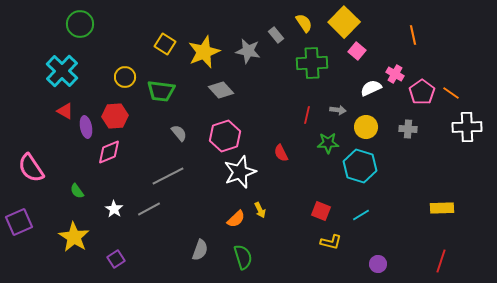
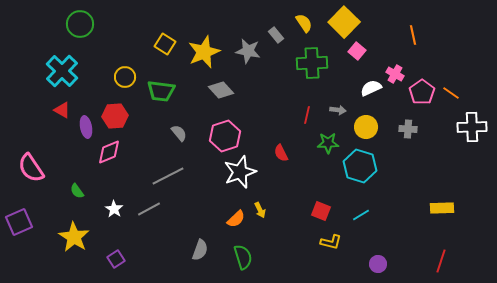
red triangle at (65, 111): moved 3 px left, 1 px up
white cross at (467, 127): moved 5 px right
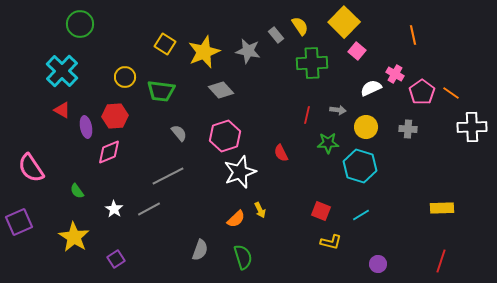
yellow semicircle at (304, 23): moved 4 px left, 3 px down
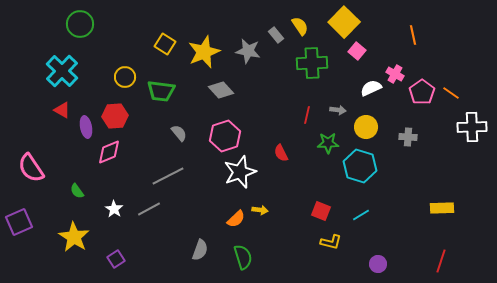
gray cross at (408, 129): moved 8 px down
yellow arrow at (260, 210): rotated 56 degrees counterclockwise
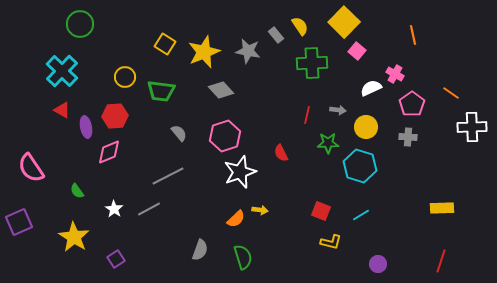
pink pentagon at (422, 92): moved 10 px left, 12 px down
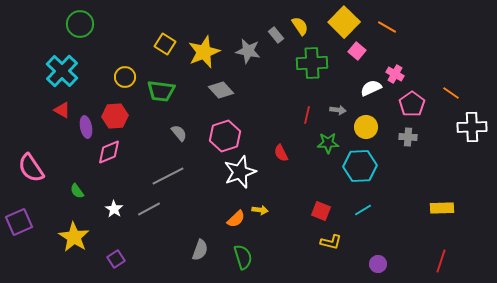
orange line at (413, 35): moved 26 px left, 8 px up; rotated 48 degrees counterclockwise
cyan hexagon at (360, 166): rotated 20 degrees counterclockwise
cyan line at (361, 215): moved 2 px right, 5 px up
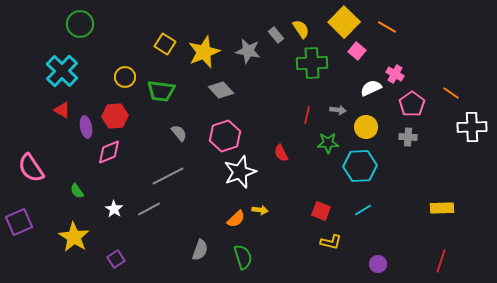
yellow semicircle at (300, 26): moved 1 px right, 3 px down
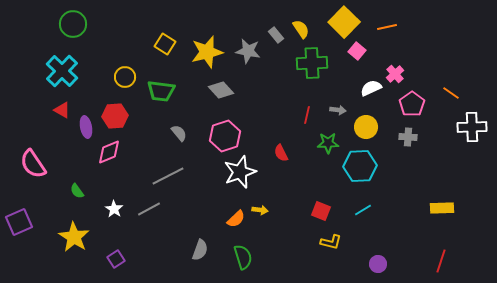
green circle at (80, 24): moved 7 px left
orange line at (387, 27): rotated 42 degrees counterclockwise
yellow star at (204, 52): moved 3 px right; rotated 8 degrees clockwise
pink cross at (395, 74): rotated 18 degrees clockwise
pink semicircle at (31, 168): moved 2 px right, 4 px up
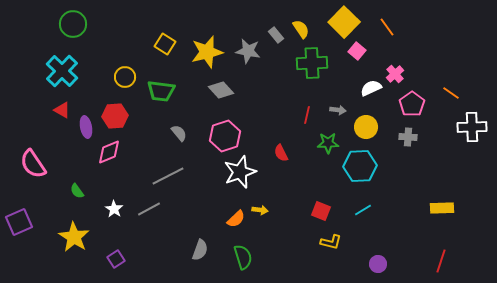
orange line at (387, 27): rotated 66 degrees clockwise
